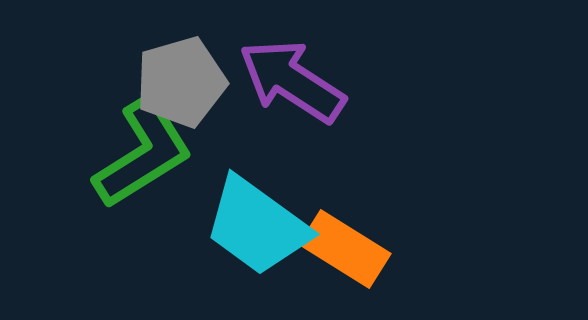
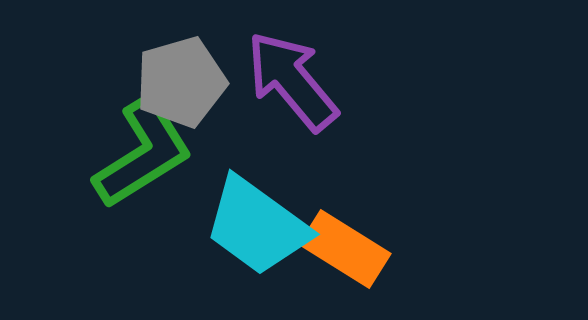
purple arrow: rotated 17 degrees clockwise
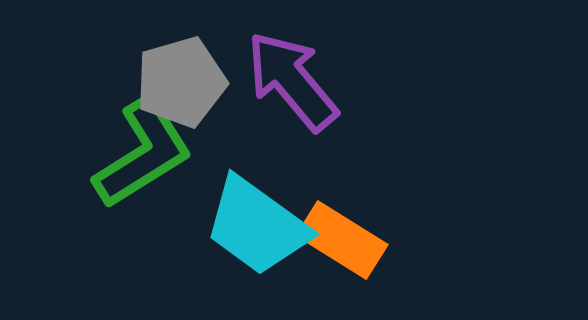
orange rectangle: moved 3 px left, 9 px up
